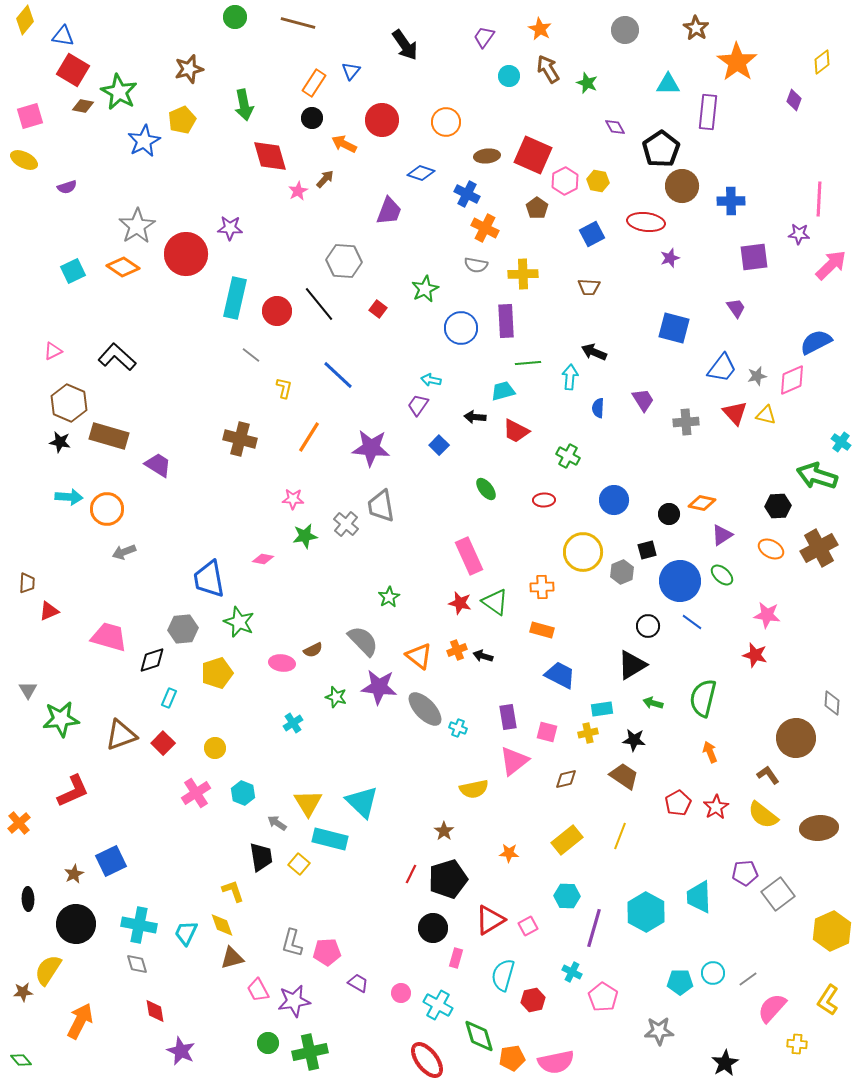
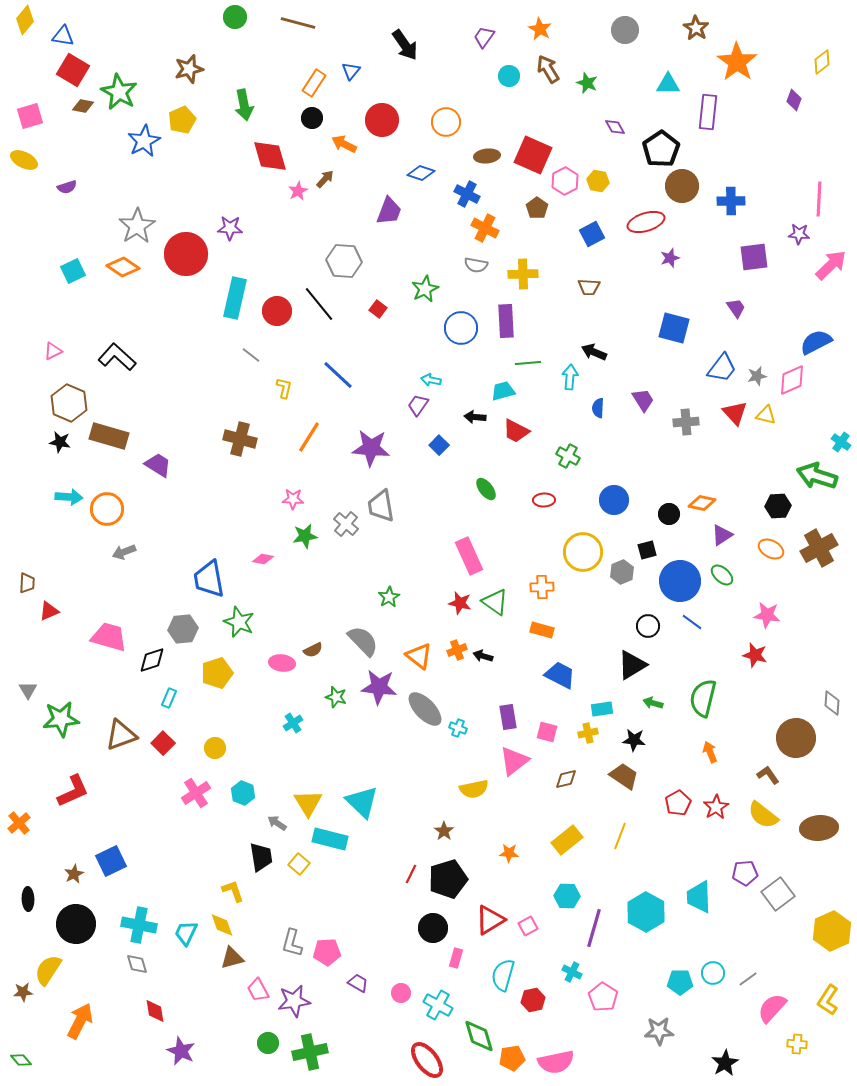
red ellipse at (646, 222): rotated 24 degrees counterclockwise
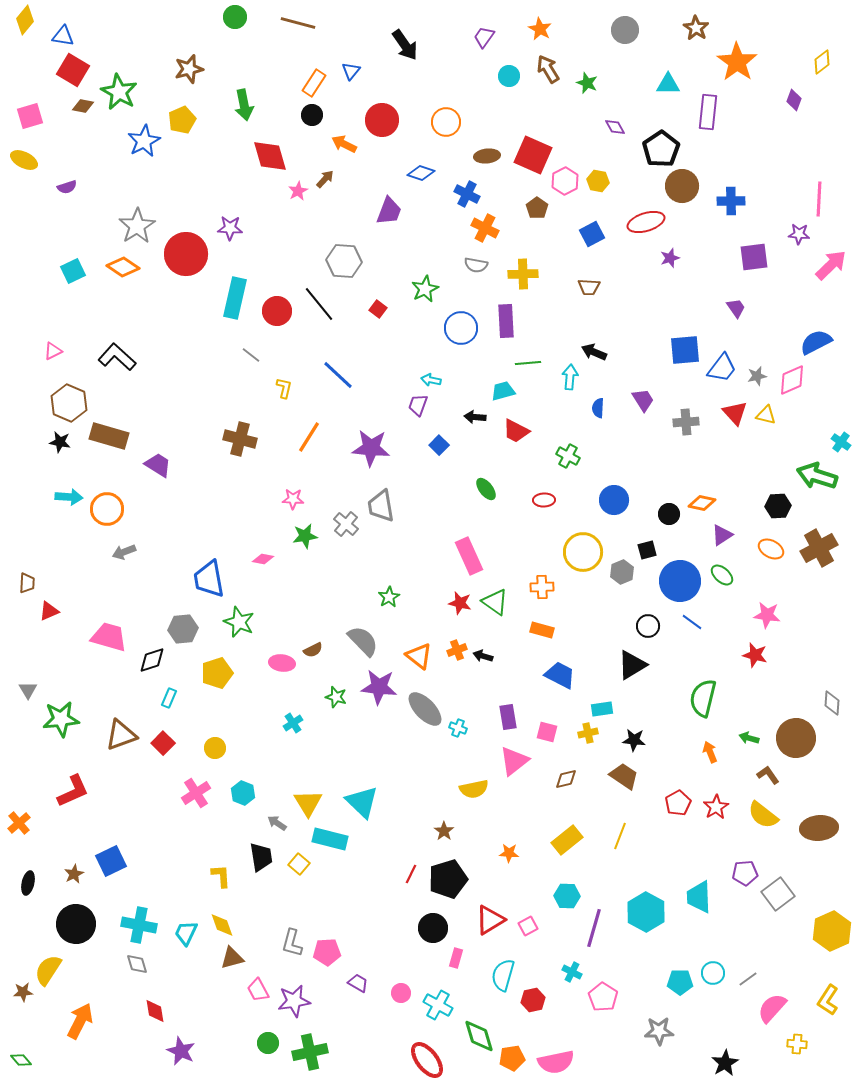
black circle at (312, 118): moved 3 px up
blue square at (674, 328): moved 11 px right, 22 px down; rotated 20 degrees counterclockwise
purple trapezoid at (418, 405): rotated 15 degrees counterclockwise
green arrow at (653, 703): moved 96 px right, 35 px down
yellow L-shape at (233, 891): moved 12 px left, 15 px up; rotated 15 degrees clockwise
black ellipse at (28, 899): moved 16 px up; rotated 15 degrees clockwise
